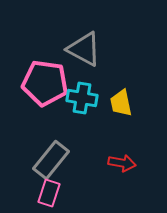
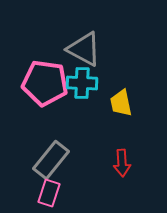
cyan cross: moved 15 px up; rotated 8 degrees counterclockwise
red arrow: rotated 76 degrees clockwise
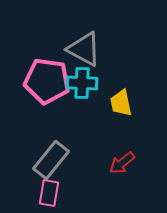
pink pentagon: moved 2 px right, 2 px up
red arrow: rotated 56 degrees clockwise
pink rectangle: rotated 8 degrees counterclockwise
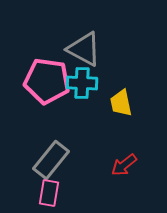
red arrow: moved 2 px right, 2 px down
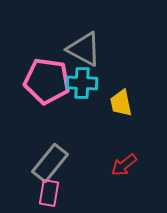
gray rectangle: moved 1 px left, 3 px down
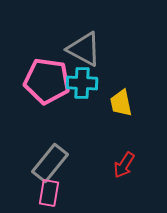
red arrow: rotated 20 degrees counterclockwise
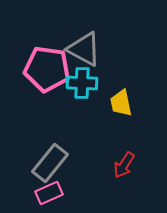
pink pentagon: moved 12 px up
pink rectangle: rotated 56 degrees clockwise
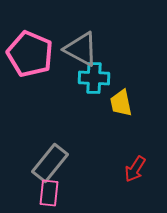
gray triangle: moved 3 px left
pink pentagon: moved 17 px left, 15 px up; rotated 15 degrees clockwise
cyan cross: moved 12 px right, 5 px up
red arrow: moved 11 px right, 4 px down
pink rectangle: rotated 60 degrees counterclockwise
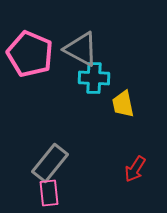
yellow trapezoid: moved 2 px right, 1 px down
pink rectangle: rotated 12 degrees counterclockwise
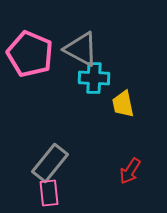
red arrow: moved 5 px left, 2 px down
